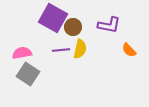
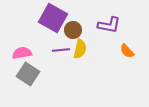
brown circle: moved 3 px down
orange semicircle: moved 2 px left, 1 px down
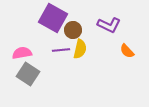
purple L-shape: rotated 15 degrees clockwise
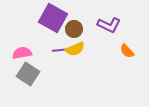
brown circle: moved 1 px right, 1 px up
yellow semicircle: moved 5 px left; rotated 54 degrees clockwise
